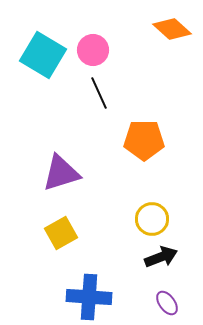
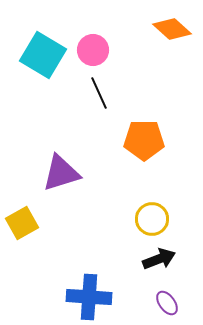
yellow square: moved 39 px left, 10 px up
black arrow: moved 2 px left, 2 px down
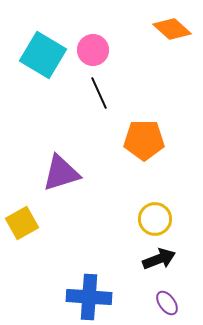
yellow circle: moved 3 px right
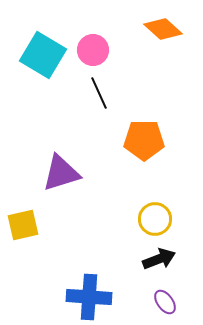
orange diamond: moved 9 px left
yellow square: moved 1 px right, 2 px down; rotated 16 degrees clockwise
purple ellipse: moved 2 px left, 1 px up
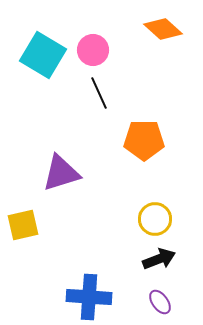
purple ellipse: moved 5 px left
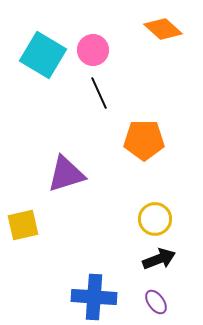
purple triangle: moved 5 px right, 1 px down
blue cross: moved 5 px right
purple ellipse: moved 4 px left
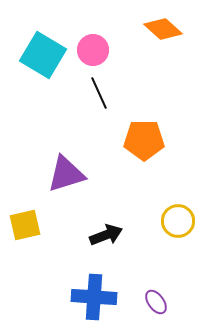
yellow circle: moved 23 px right, 2 px down
yellow square: moved 2 px right
black arrow: moved 53 px left, 24 px up
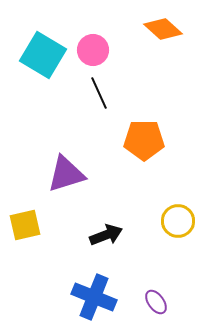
blue cross: rotated 18 degrees clockwise
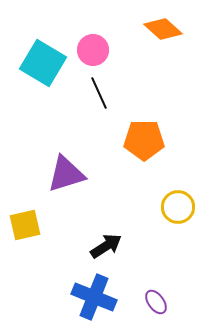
cyan square: moved 8 px down
yellow circle: moved 14 px up
black arrow: moved 11 px down; rotated 12 degrees counterclockwise
